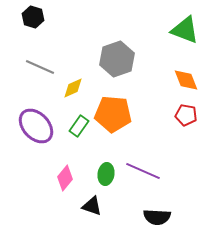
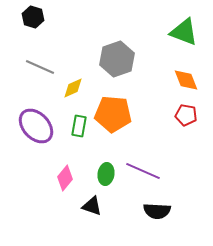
green triangle: moved 1 px left, 2 px down
green rectangle: rotated 25 degrees counterclockwise
black semicircle: moved 6 px up
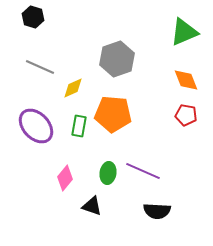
green triangle: rotated 44 degrees counterclockwise
green ellipse: moved 2 px right, 1 px up
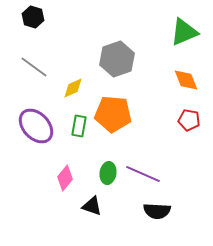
gray line: moved 6 px left; rotated 12 degrees clockwise
red pentagon: moved 3 px right, 5 px down
purple line: moved 3 px down
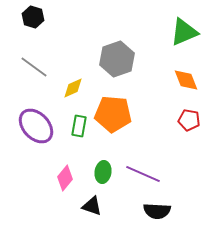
green ellipse: moved 5 px left, 1 px up
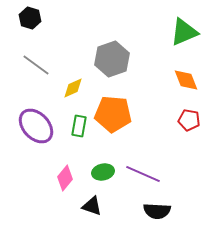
black hexagon: moved 3 px left, 1 px down
gray hexagon: moved 5 px left
gray line: moved 2 px right, 2 px up
green ellipse: rotated 70 degrees clockwise
